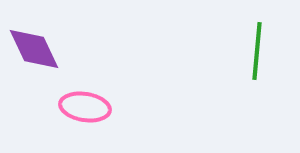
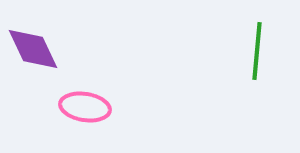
purple diamond: moved 1 px left
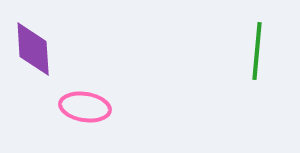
purple diamond: rotated 22 degrees clockwise
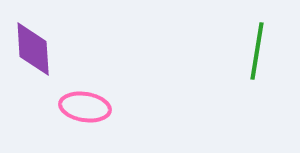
green line: rotated 4 degrees clockwise
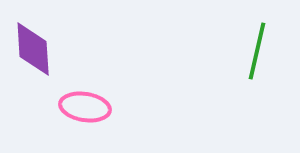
green line: rotated 4 degrees clockwise
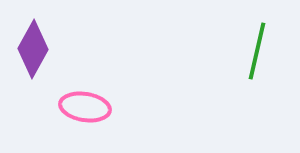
purple diamond: rotated 32 degrees clockwise
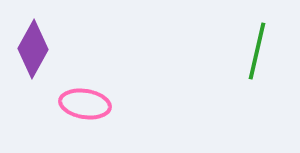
pink ellipse: moved 3 px up
